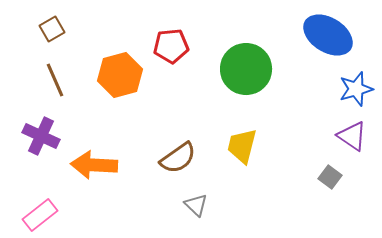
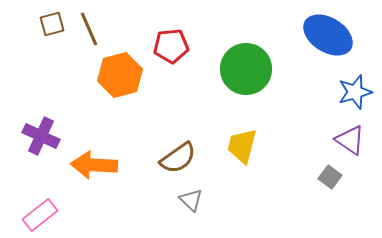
brown square: moved 5 px up; rotated 15 degrees clockwise
brown line: moved 34 px right, 51 px up
blue star: moved 1 px left, 3 px down
purple triangle: moved 2 px left, 4 px down
gray triangle: moved 5 px left, 5 px up
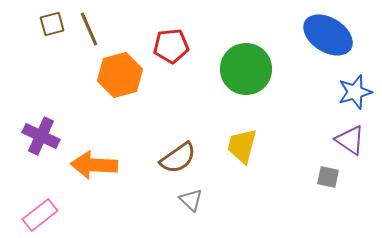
gray square: moved 2 px left; rotated 25 degrees counterclockwise
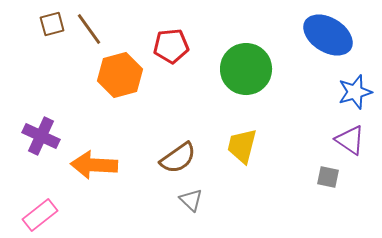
brown line: rotated 12 degrees counterclockwise
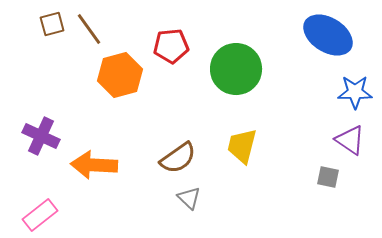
green circle: moved 10 px left
blue star: rotated 16 degrees clockwise
gray triangle: moved 2 px left, 2 px up
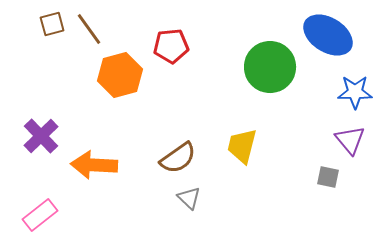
green circle: moved 34 px right, 2 px up
purple cross: rotated 21 degrees clockwise
purple triangle: rotated 16 degrees clockwise
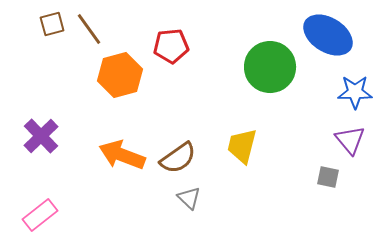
orange arrow: moved 28 px right, 10 px up; rotated 18 degrees clockwise
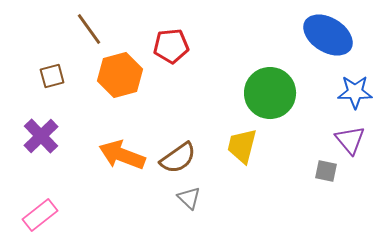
brown square: moved 52 px down
green circle: moved 26 px down
gray square: moved 2 px left, 6 px up
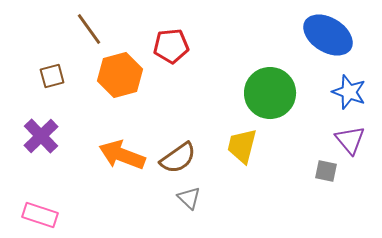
blue star: moved 6 px left; rotated 20 degrees clockwise
pink rectangle: rotated 56 degrees clockwise
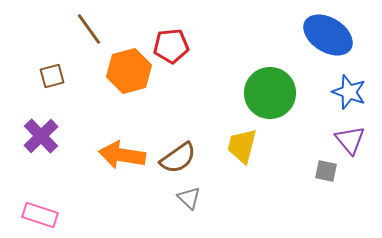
orange hexagon: moved 9 px right, 4 px up
orange arrow: rotated 12 degrees counterclockwise
